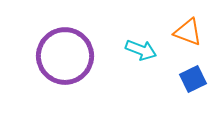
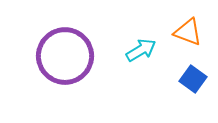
cyan arrow: rotated 52 degrees counterclockwise
blue square: rotated 28 degrees counterclockwise
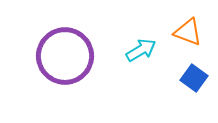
blue square: moved 1 px right, 1 px up
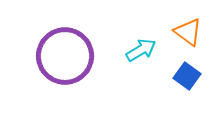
orange triangle: rotated 16 degrees clockwise
blue square: moved 7 px left, 2 px up
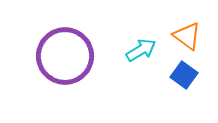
orange triangle: moved 1 px left, 4 px down
blue square: moved 3 px left, 1 px up
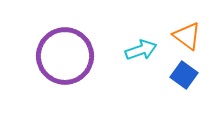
cyan arrow: rotated 12 degrees clockwise
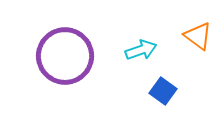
orange triangle: moved 11 px right
blue square: moved 21 px left, 16 px down
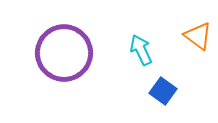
cyan arrow: rotated 96 degrees counterclockwise
purple circle: moved 1 px left, 3 px up
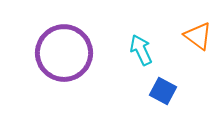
blue square: rotated 8 degrees counterclockwise
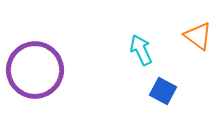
purple circle: moved 29 px left, 17 px down
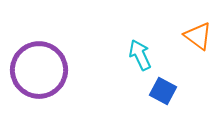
cyan arrow: moved 1 px left, 5 px down
purple circle: moved 4 px right
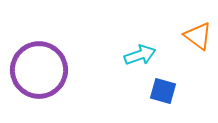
cyan arrow: rotated 96 degrees clockwise
blue square: rotated 12 degrees counterclockwise
